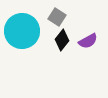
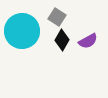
black diamond: rotated 10 degrees counterclockwise
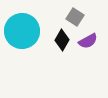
gray square: moved 18 px right
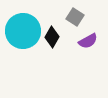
cyan circle: moved 1 px right
black diamond: moved 10 px left, 3 px up
